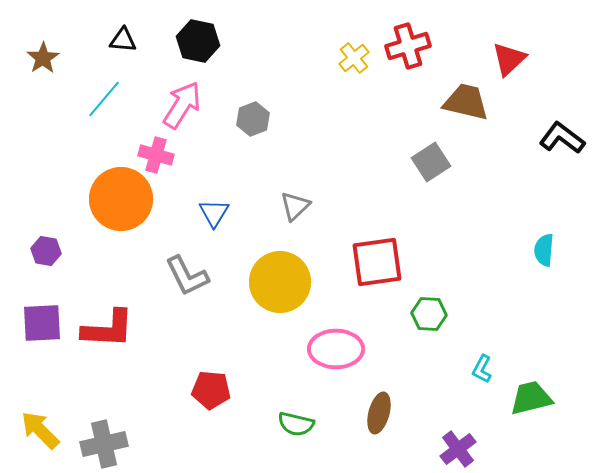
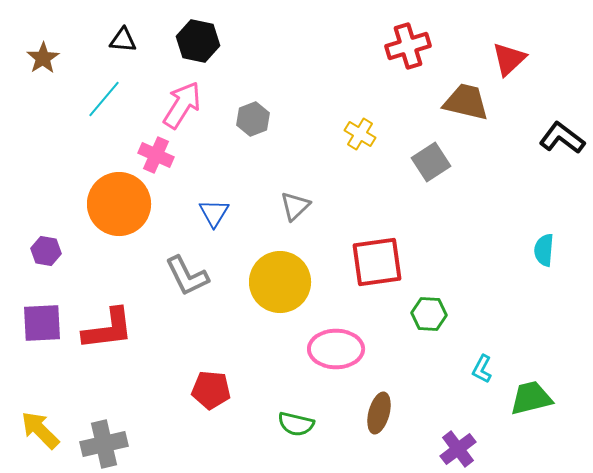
yellow cross: moved 6 px right, 76 px down; rotated 20 degrees counterclockwise
pink cross: rotated 8 degrees clockwise
orange circle: moved 2 px left, 5 px down
red L-shape: rotated 10 degrees counterclockwise
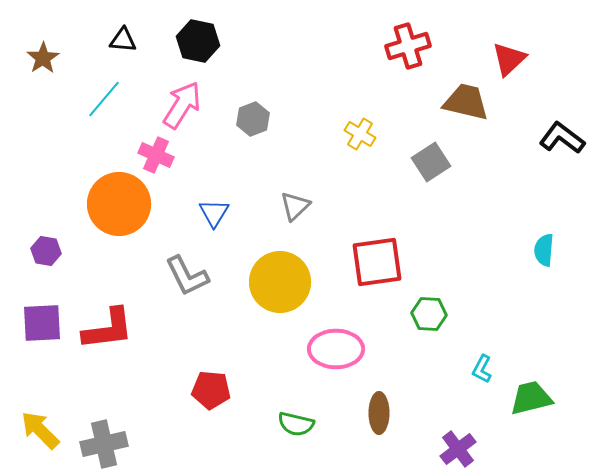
brown ellipse: rotated 15 degrees counterclockwise
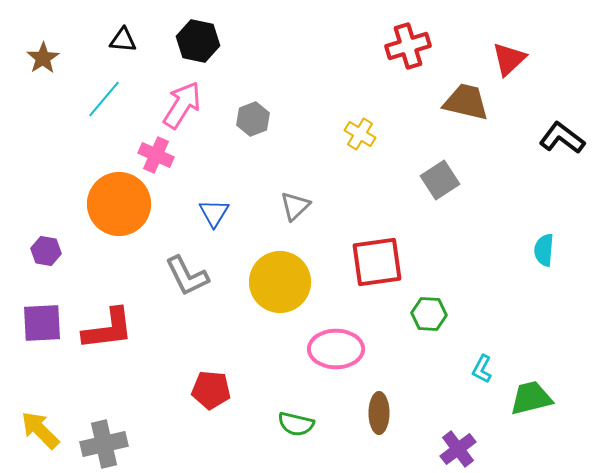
gray square: moved 9 px right, 18 px down
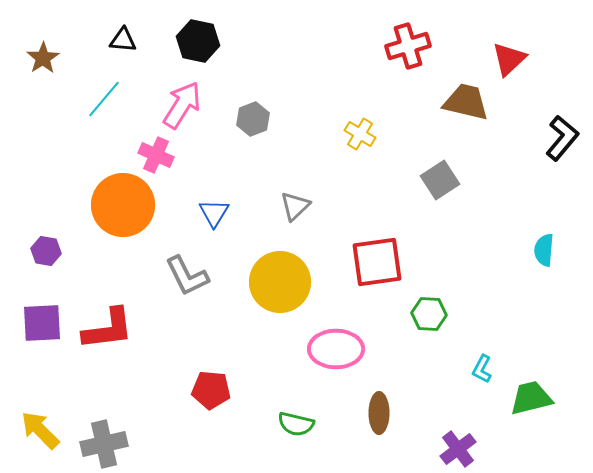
black L-shape: rotated 93 degrees clockwise
orange circle: moved 4 px right, 1 px down
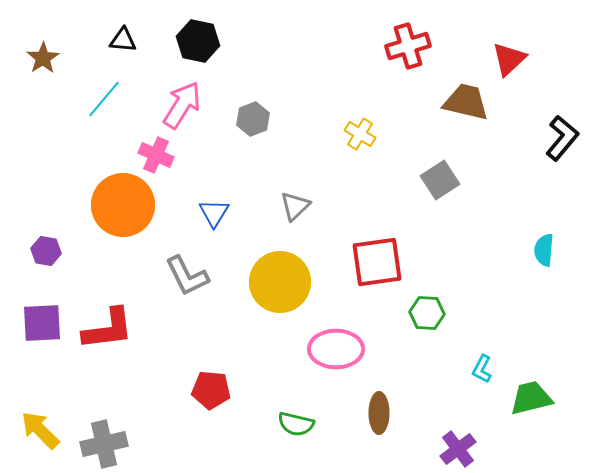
green hexagon: moved 2 px left, 1 px up
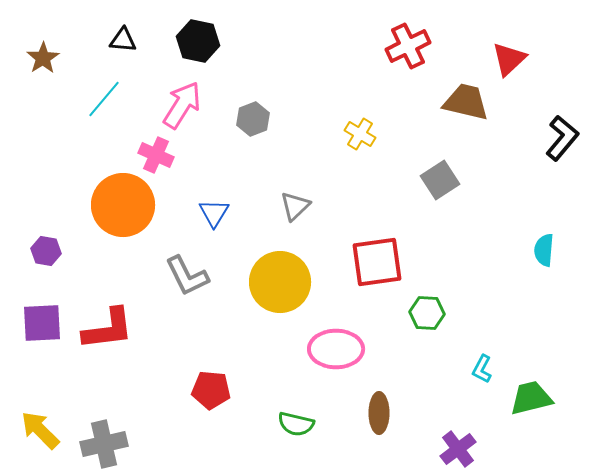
red cross: rotated 9 degrees counterclockwise
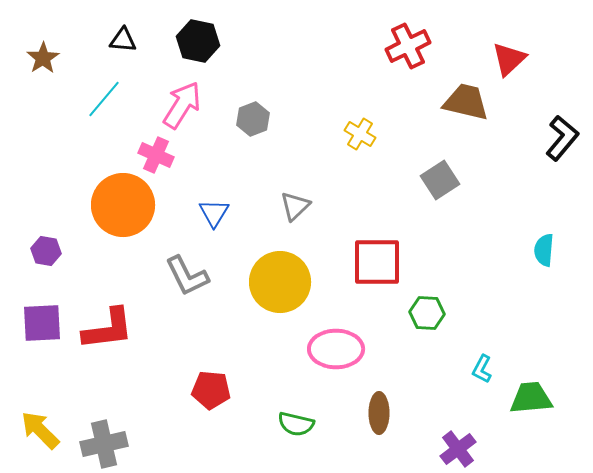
red square: rotated 8 degrees clockwise
green trapezoid: rotated 9 degrees clockwise
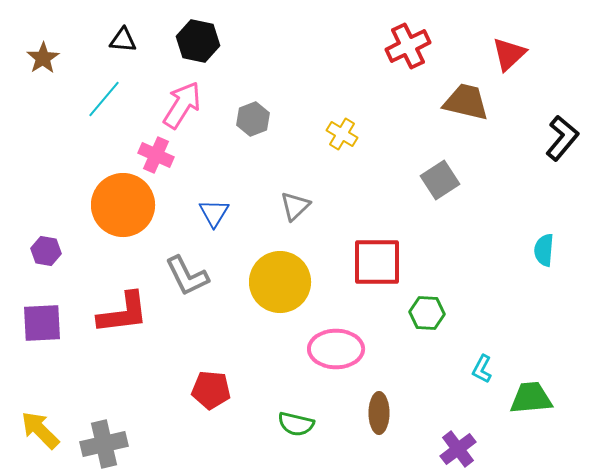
red triangle: moved 5 px up
yellow cross: moved 18 px left
red L-shape: moved 15 px right, 16 px up
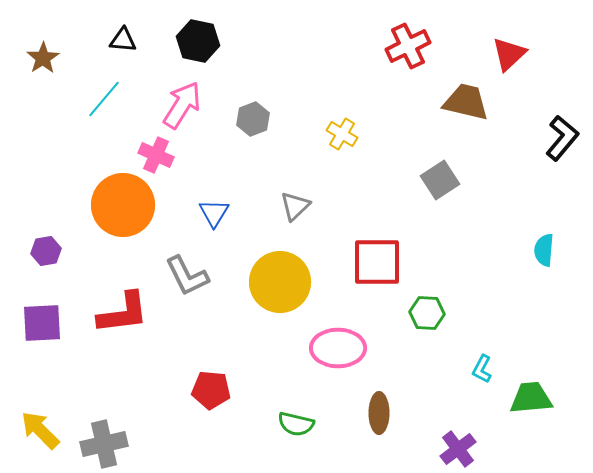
purple hexagon: rotated 20 degrees counterclockwise
pink ellipse: moved 2 px right, 1 px up
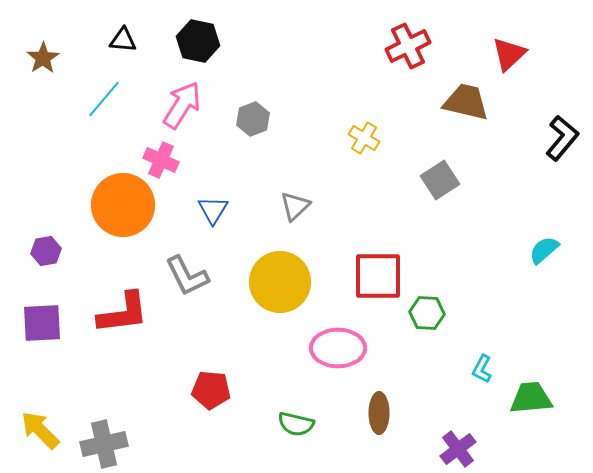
yellow cross: moved 22 px right, 4 px down
pink cross: moved 5 px right, 5 px down
blue triangle: moved 1 px left, 3 px up
cyan semicircle: rotated 44 degrees clockwise
red square: moved 1 px right, 14 px down
